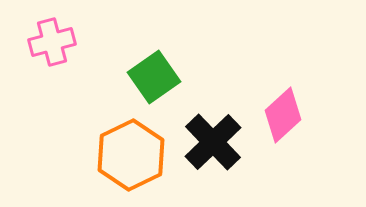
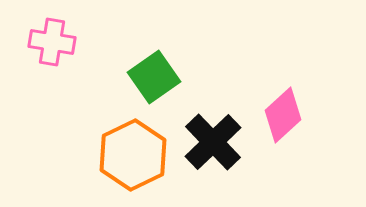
pink cross: rotated 24 degrees clockwise
orange hexagon: moved 2 px right
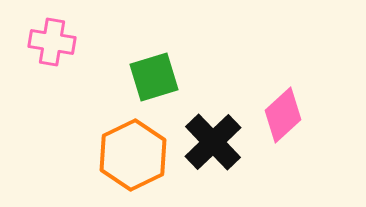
green square: rotated 18 degrees clockwise
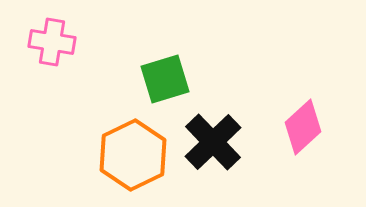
green square: moved 11 px right, 2 px down
pink diamond: moved 20 px right, 12 px down
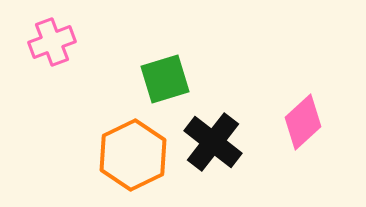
pink cross: rotated 30 degrees counterclockwise
pink diamond: moved 5 px up
black cross: rotated 8 degrees counterclockwise
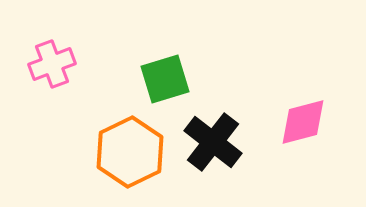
pink cross: moved 22 px down
pink diamond: rotated 28 degrees clockwise
orange hexagon: moved 3 px left, 3 px up
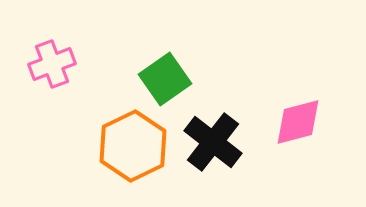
green square: rotated 18 degrees counterclockwise
pink diamond: moved 5 px left
orange hexagon: moved 3 px right, 6 px up
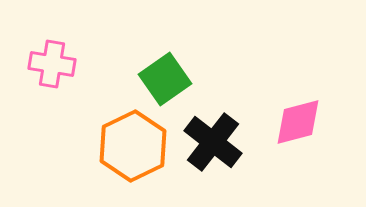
pink cross: rotated 30 degrees clockwise
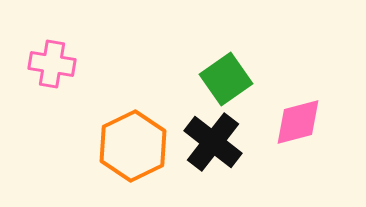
green square: moved 61 px right
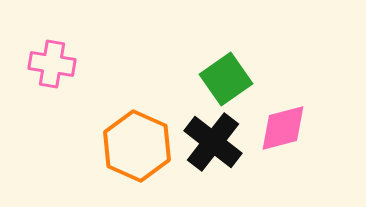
pink diamond: moved 15 px left, 6 px down
orange hexagon: moved 4 px right; rotated 10 degrees counterclockwise
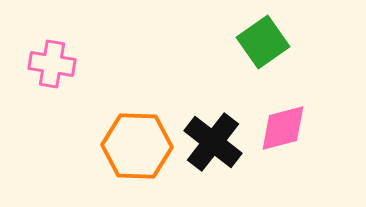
green square: moved 37 px right, 37 px up
orange hexagon: rotated 22 degrees counterclockwise
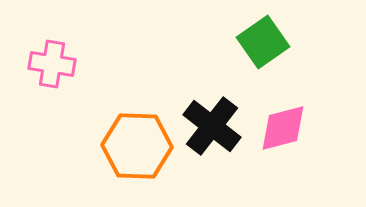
black cross: moved 1 px left, 16 px up
